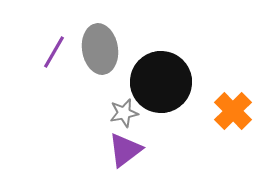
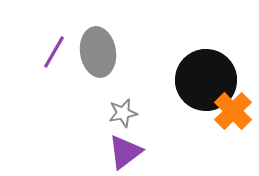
gray ellipse: moved 2 px left, 3 px down
black circle: moved 45 px right, 2 px up
gray star: moved 1 px left
purple triangle: moved 2 px down
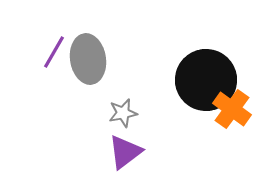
gray ellipse: moved 10 px left, 7 px down
orange cross: moved 1 px left, 2 px up; rotated 9 degrees counterclockwise
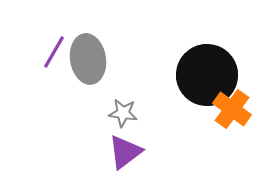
black circle: moved 1 px right, 5 px up
gray star: rotated 20 degrees clockwise
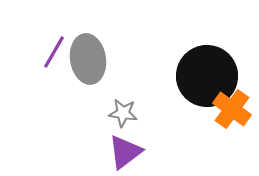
black circle: moved 1 px down
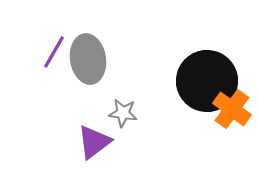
black circle: moved 5 px down
purple triangle: moved 31 px left, 10 px up
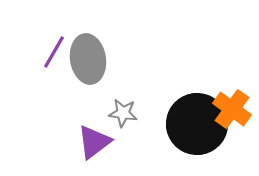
black circle: moved 10 px left, 43 px down
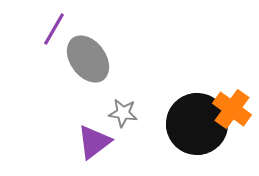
purple line: moved 23 px up
gray ellipse: rotated 27 degrees counterclockwise
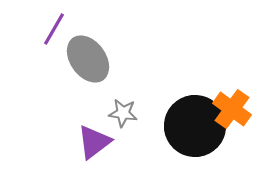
black circle: moved 2 px left, 2 px down
